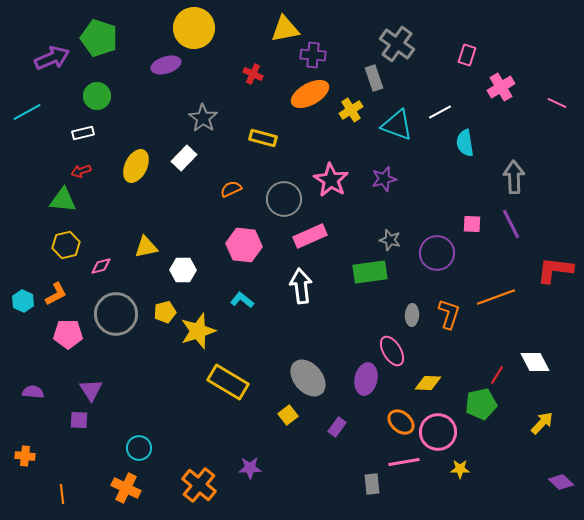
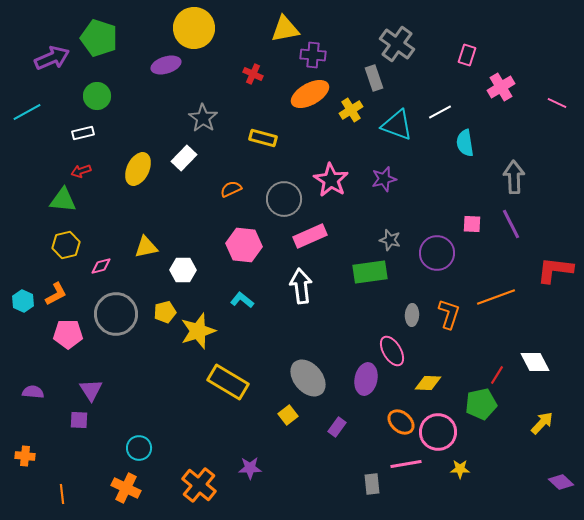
yellow ellipse at (136, 166): moved 2 px right, 3 px down
pink line at (404, 462): moved 2 px right, 2 px down
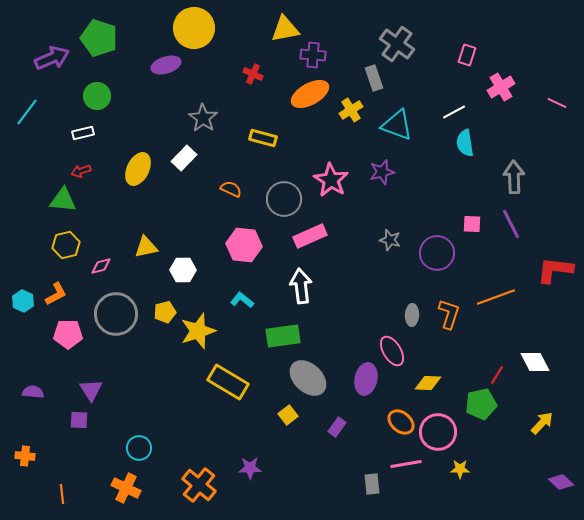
cyan line at (27, 112): rotated 24 degrees counterclockwise
white line at (440, 112): moved 14 px right
purple star at (384, 179): moved 2 px left, 7 px up
orange semicircle at (231, 189): rotated 50 degrees clockwise
green rectangle at (370, 272): moved 87 px left, 64 px down
gray ellipse at (308, 378): rotated 6 degrees counterclockwise
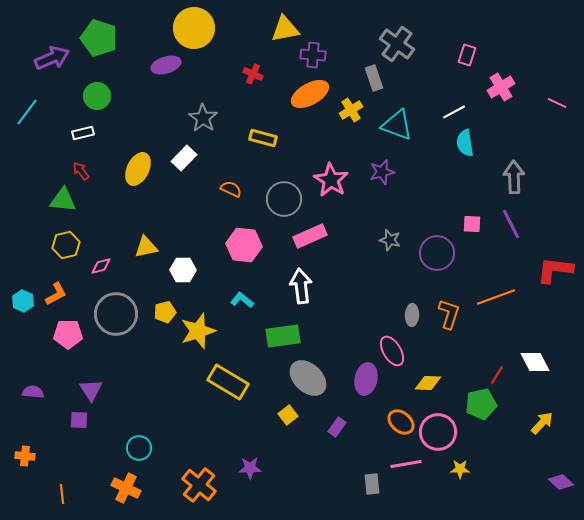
red arrow at (81, 171): rotated 72 degrees clockwise
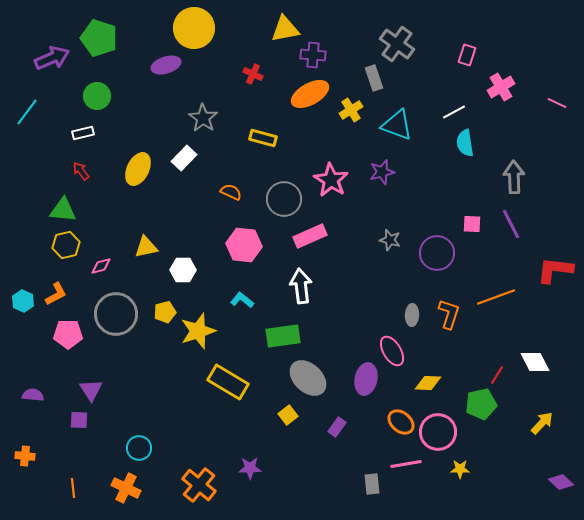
orange semicircle at (231, 189): moved 3 px down
green triangle at (63, 200): moved 10 px down
purple semicircle at (33, 392): moved 3 px down
orange line at (62, 494): moved 11 px right, 6 px up
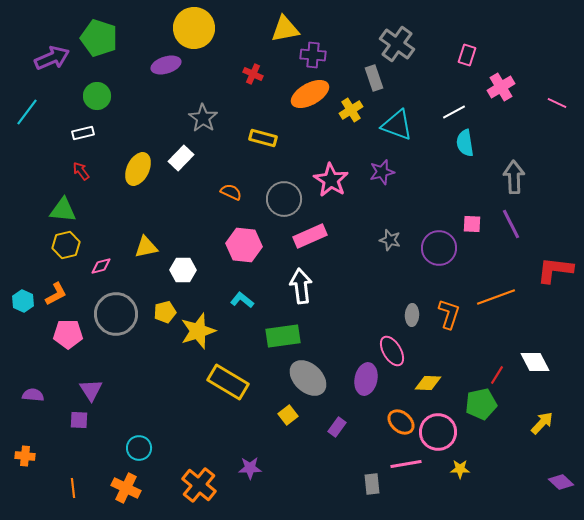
white rectangle at (184, 158): moved 3 px left
purple circle at (437, 253): moved 2 px right, 5 px up
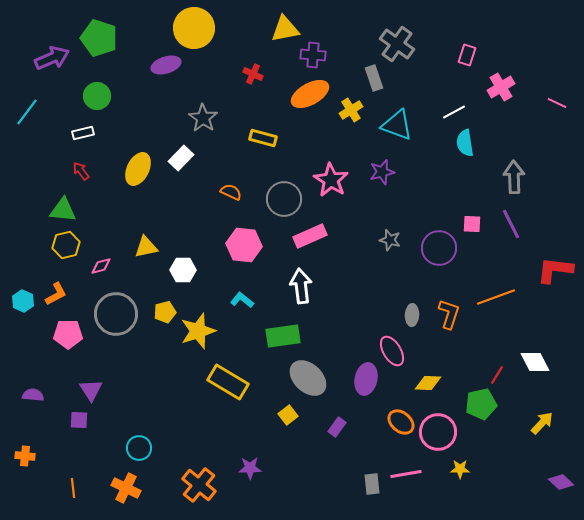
pink line at (406, 464): moved 10 px down
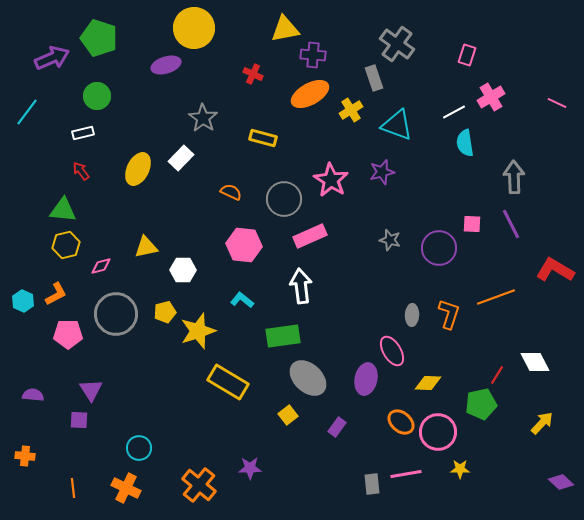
pink cross at (501, 87): moved 10 px left, 10 px down
red L-shape at (555, 270): rotated 24 degrees clockwise
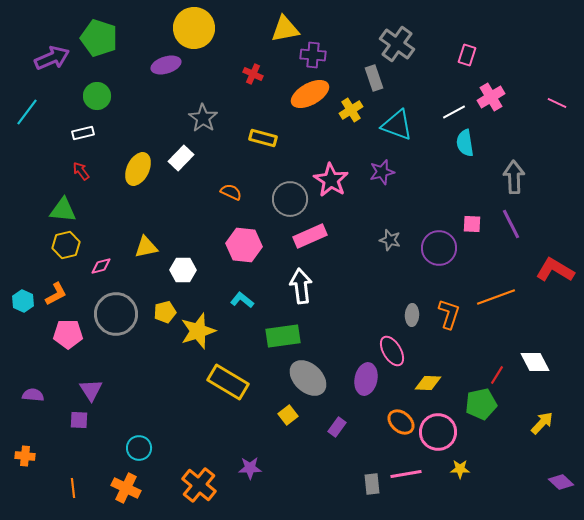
gray circle at (284, 199): moved 6 px right
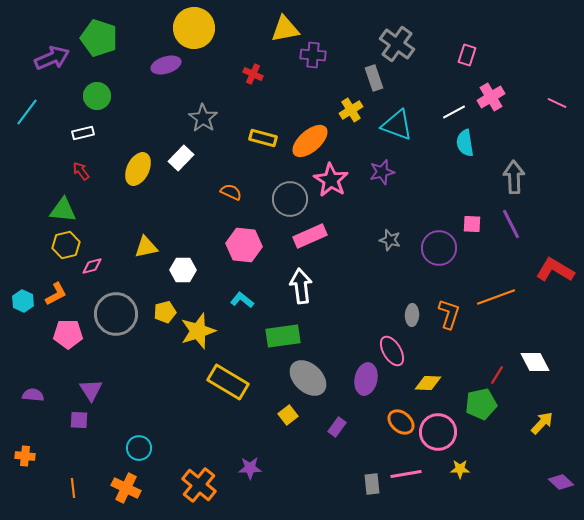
orange ellipse at (310, 94): moved 47 px down; rotated 12 degrees counterclockwise
pink diamond at (101, 266): moved 9 px left
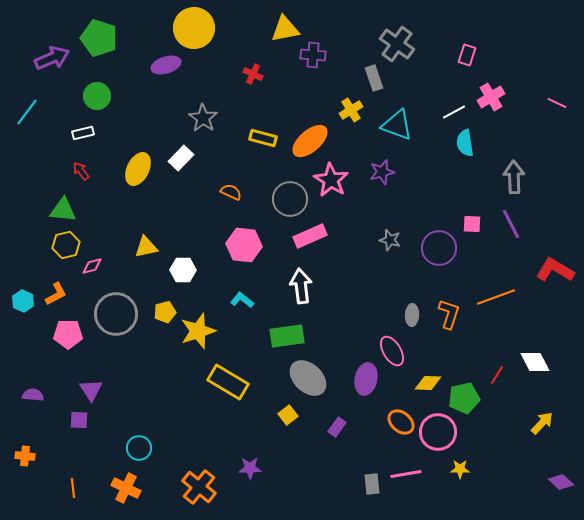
green rectangle at (283, 336): moved 4 px right
green pentagon at (481, 404): moved 17 px left, 6 px up
orange cross at (199, 485): moved 2 px down
